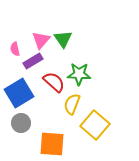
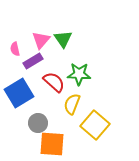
gray circle: moved 17 px right
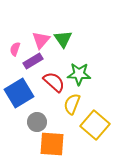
pink semicircle: rotated 32 degrees clockwise
gray circle: moved 1 px left, 1 px up
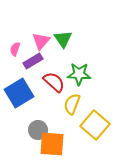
pink triangle: moved 1 px down
gray circle: moved 1 px right, 8 px down
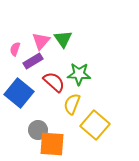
blue square: rotated 20 degrees counterclockwise
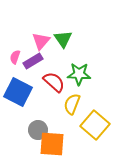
pink semicircle: moved 8 px down
blue square: moved 1 px left, 1 px up; rotated 12 degrees counterclockwise
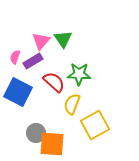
yellow square: rotated 20 degrees clockwise
gray circle: moved 2 px left, 3 px down
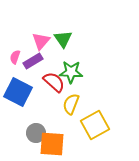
green star: moved 8 px left, 2 px up
yellow semicircle: moved 1 px left
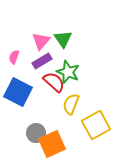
pink semicircle: moved 1 px left
purple rectangle: moved 9 px right
green star: moved 3 px left; rotated 20 degrees clockwise
yellow square: moved 1 px right
orange square: rotated 28 degrees counterclockwise
